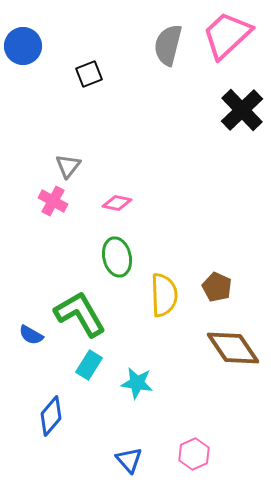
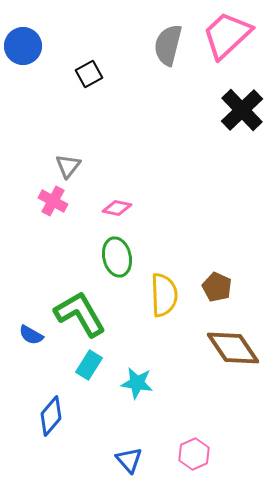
black square: rotated 8 degrees counterclockwise
pink diamond: moved 5 px down
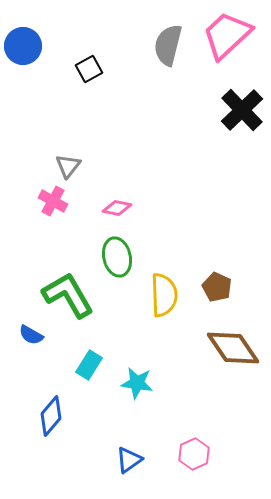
black square: moved 5 px up
green L-shape: moved 12 px left, 19 px up
blue triangle: rotated 36 degrees clockwise
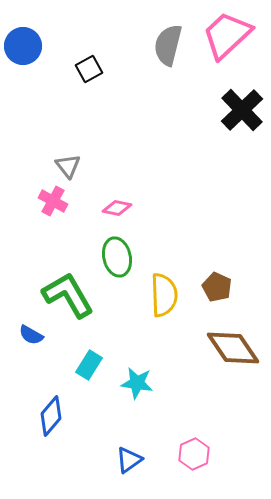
gray triangle: rotated 16 degrees counterclockwise
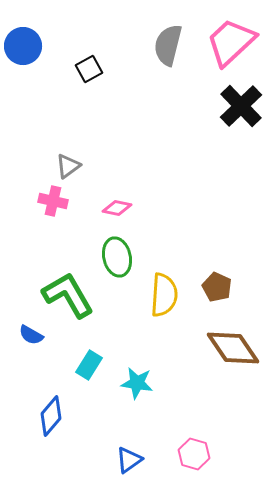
pink trapezoid: moved 4 px right, 7 px down
black cross: moved 1 px left, 4 px up
gray triangle: rotated 32 degrees clockwise
pink cross: rotated 16 degrees counterclockwise
yellow semicircle: rotated 6 degrees clockwise
pink hexagon: rotated 20 degrees counterclockwise
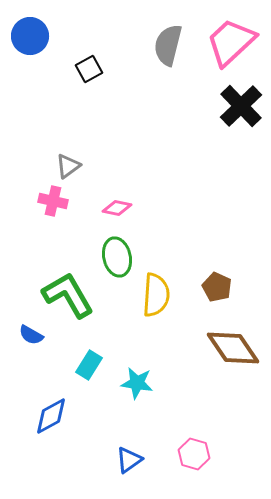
blue circle: moved 7 px right, 10 px up
yellow semicircle: moved 8 px left
blue diamond: rotated 21 degrees clockwise
